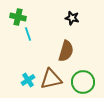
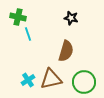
black star: moved 1 px left
green circle: moved 1 px right
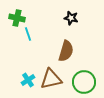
green cross: moved 1 px left, 1 px down
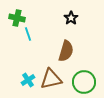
black star: rotated 24 degrees clockwise
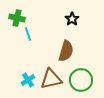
black star: moved 1 px right, 1 px down
green circle: moved 3 px left, 2 px up
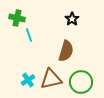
cyan line: moved 1 px right, 1 px down
green circle: moved 2 px down
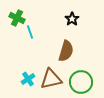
green cross: rotated 14 degrees clockwise
cyan line: moved 1 px right, 3 px up
cyan cross: moved 1 px up
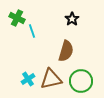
cyan line: moved 2 px right, 1 px up
green circle: moved 1 px up
